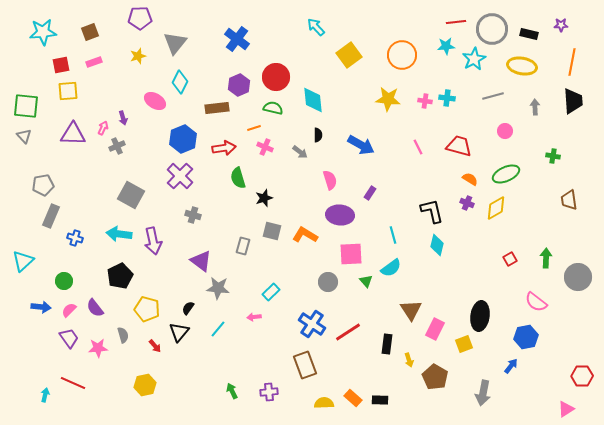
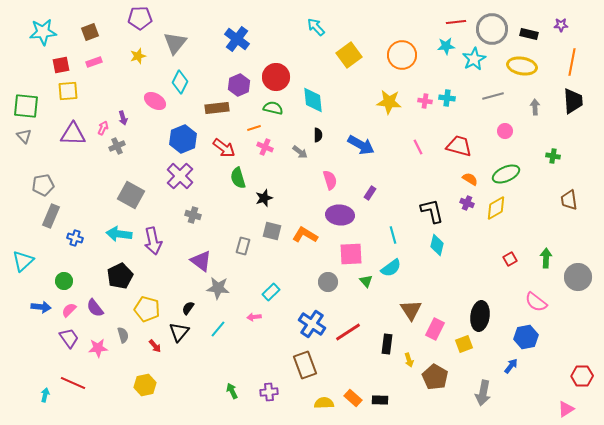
yellow star at (388, 99): moved 1 px right, 3 px down
red arrow at (224, 148): rotated 45 degrees clockwise
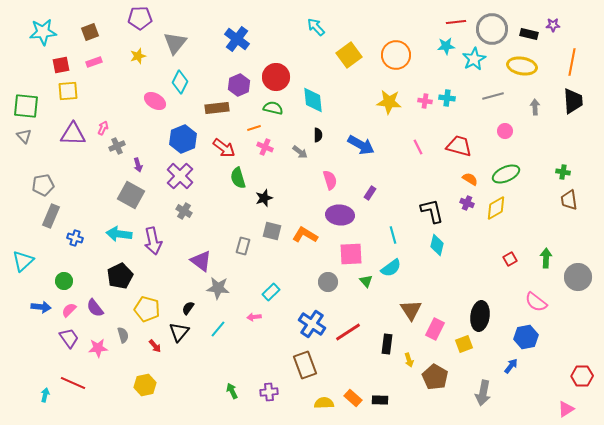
purple star at (561, 25): moved 8 px left
orange circle at (402, 55): moved 6 px left
purple arrow at (123, 118): moved 15 px right, 47 px down
green cross at (553, 156): moved 10 px right, 16 px down
gray cross at (193, 215): moved 9 px left, 4 px up; rotated 14 degrees clockwise
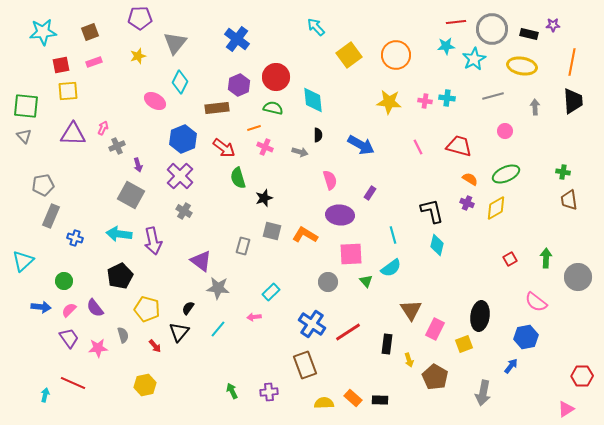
gray arrow at (300, 152): rotated 21 degrees counterclockwise
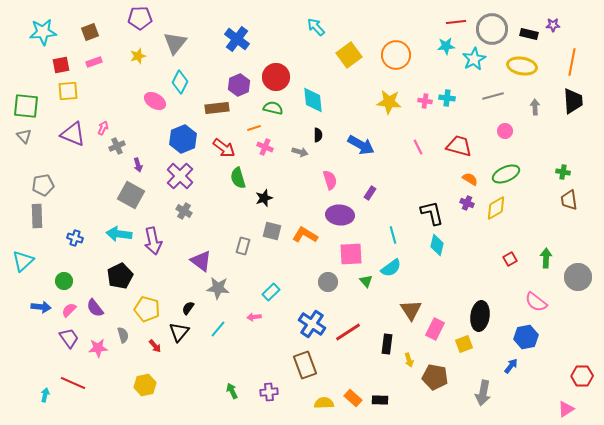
purple triangle at (73, 134): rotated 20 degrees clockwise
black L-shape at (432, 211): moved 2 px down
gray rectangle at (51, 216): moved 14 px left; rotated 25 degrees counterclockwise
brown pentagon at (435, 377): rotated 20 degrees counterclockwise
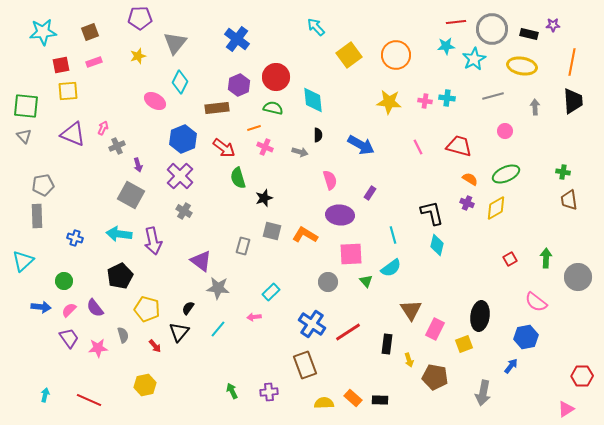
red line at (73, 383): moved 16 px right, 17 px down
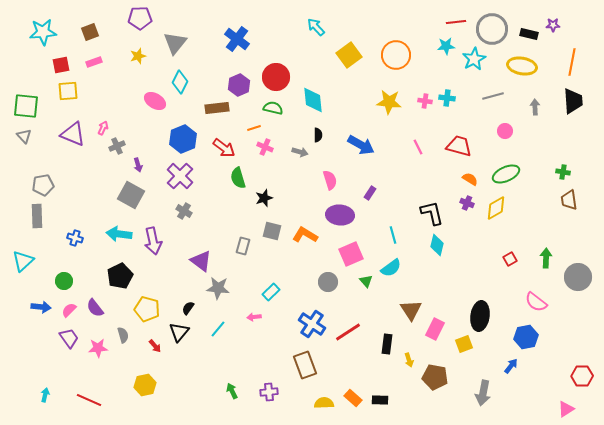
pink square at (351, 254): rotated 20 degrees counterclockwise
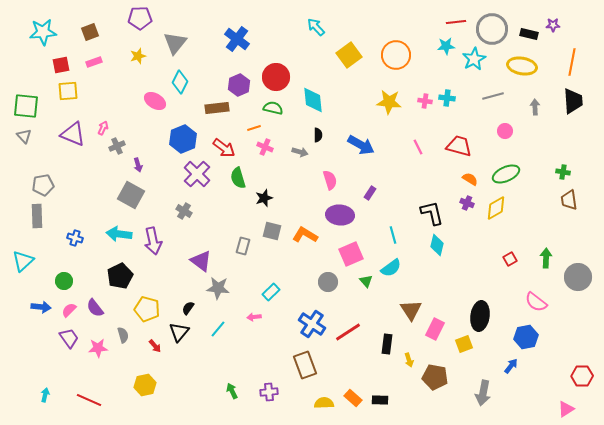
purple cross at (180, 176): moved 17 px right, 2 px up
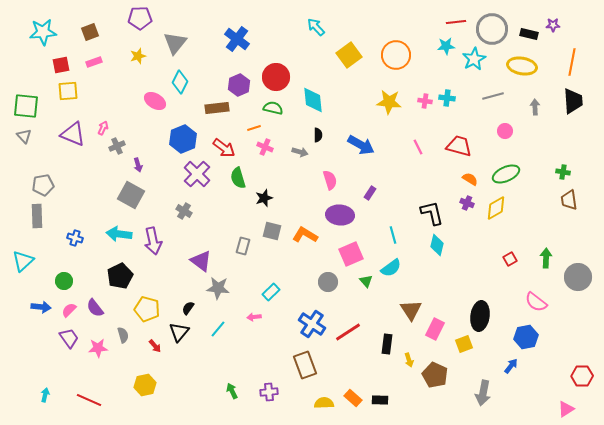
brown pentagon at (435, 377): moved 2 px up; rotated 15 degrees clockwise
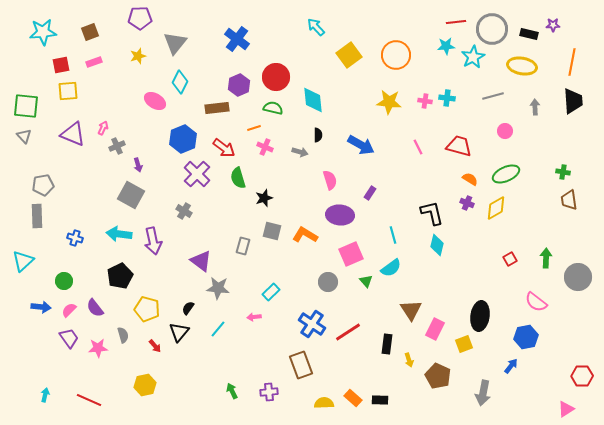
cyan star at (474, 59): moved 1 px left, 2 px up
brown rectangle at (305, 365): moved 4 px left
brown pentagon at (435, 375): moved 3 px right, 1 px down
